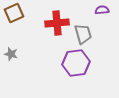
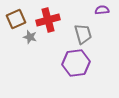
brown square: moved 2 px right, 6 px down
red cross: moved 9 px left, 3 px up; rotated 10 degrees counterclockwise
gray star: moved 19 px right, 17 px up
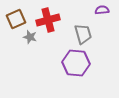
purple hexagon: rotated 12 degrees clockwise
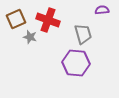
red cross: rotated 35 degrees clockwise
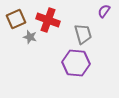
purple semicircle: moved 2 px right, 1 px down; rotated 48 degrees counterclockwise
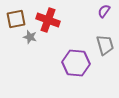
brown square: rotated 12 degrees clockwise
gray trapezoid: moved 22 px right, 11 px down
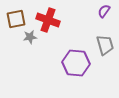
gray star: rotated 24 degrees counterclockwise
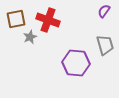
gray star: rotated 16 degrees counterclockwise
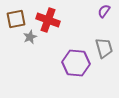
gray trapezoid: moved 1 px left, 3 px down
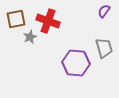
red cross: moved 1 px down
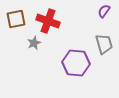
gray star: moved 4 px right, 6 px down
gray trapezoid: moved 4 px up
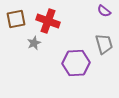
purple semicircle: rotated 88 degrees counterclockwise
purple hexagon: rotated 8 degrees counterclockwise
